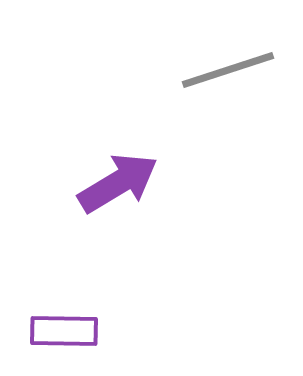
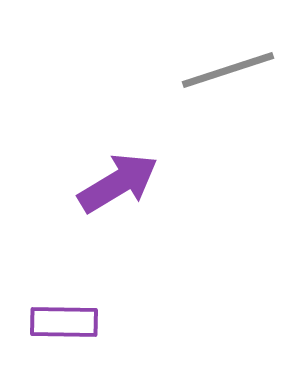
purple rectangle: moved 9 px up
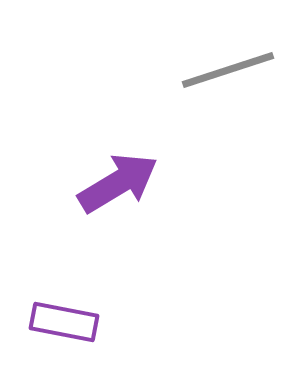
purple rectangle: rotated 10 degrees clockwise
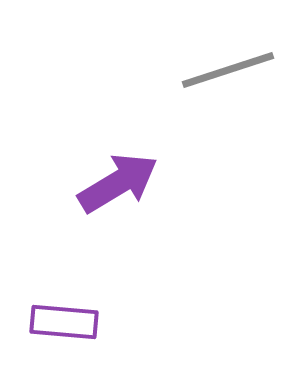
purple rectangle: rotated 6 degrees counterclockwise
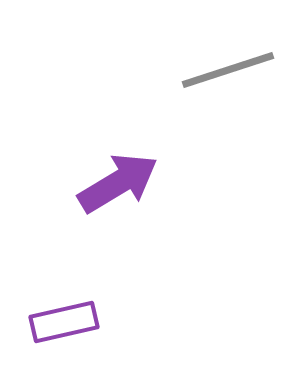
purple rectangle: rotated 18 degrees counterclockwise
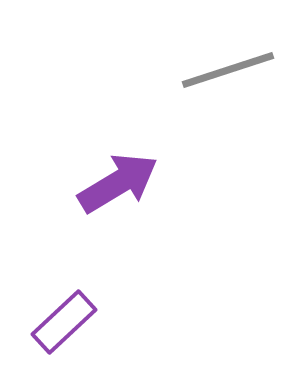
purple rectangle: rotated 30 degrees counterclockwise
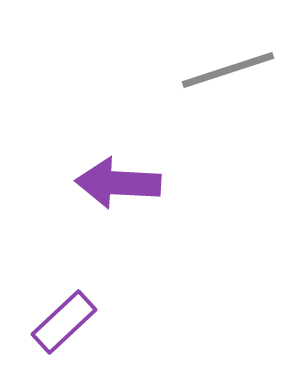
purple arrow: rotated 146 degrees counterclockwise
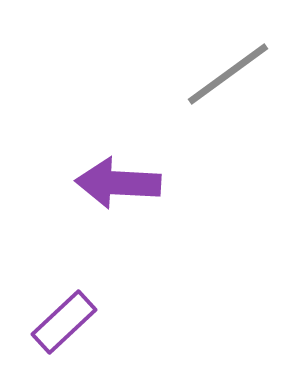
gray line: moved 4 px down; rotated 18 degrees counterclockwise
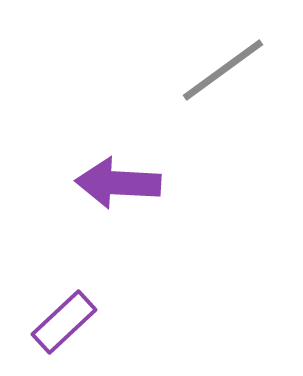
gray line: moved 5 px left, 4 px up
